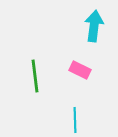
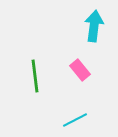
pink rectangle: rotated 25 degrees clockwise
cyan line: rotated 65 degrees clockwise
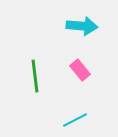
cyan arrow: moved 12 px left; rotated 88 degrees clockwise
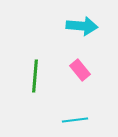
green line: rotated 12 degrees clockwise
cyan line: rotated 20 degrees clockwise
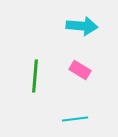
pink rectangle: rotated 20 degrees counterclockwise
cyan line: moved 1 px up
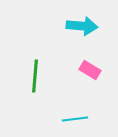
pink rectangle: moved 10 px right
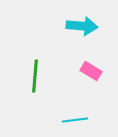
pink rectangle: moved 1 px right, 1 px down
cyan line: moved 1 px down
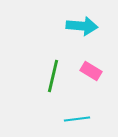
green line: moved 18 px right; rotated 8 degrees clockwise
cyan line: moved 2 px right, 1 px up
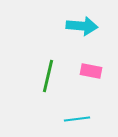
pink rectangle: rotated 20 degrees counterclockwise
green line: moved 5 px left
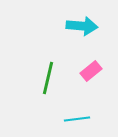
pink rectangle: rotated 50 degrees counterclockwise
green line: moved 2 px down
